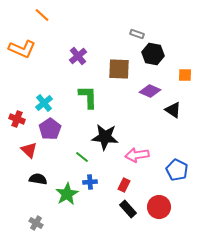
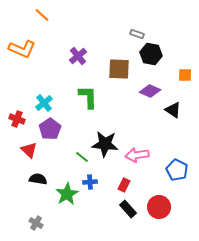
black hexagon: moved 2 px left
black star: moved 7 px down
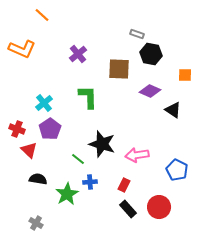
purple cross: moved 2 px up
red cross: moved 10 px down
black star: moved 3 px left; rotated 12 degrees clockwise
green line: moved 4 px left, 2 px down
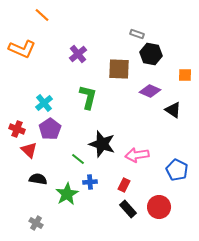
green L-shape: rotated 15 degrees clockwise
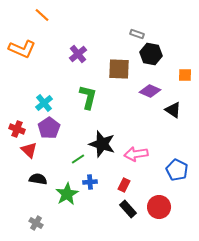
purple pentagon: moved 1 px left, 1 px up
pink arrow: moved 1 px left, 1 px up
green line: rotated 72 degrees counterclockwise
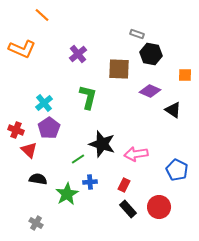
red cross: moved 1 px left, 1 px down
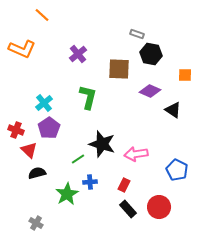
black semicircle: moved 1 px left, 6 px up; rotated 24 degrees counterclockwise
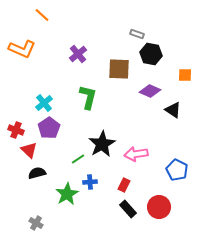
black star: rotated 24 degrees clockwise
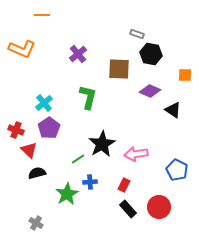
orange line: rotated 42 degrees counterclockwise
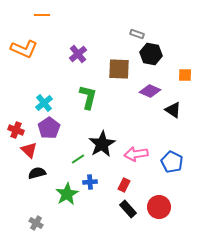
orange L-shape: moved 2 px right
blue pentagon: moved 5 px left, 8 px up
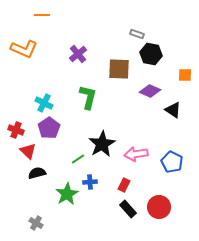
cyan cross: rotated 24 degrees counterclockwise
red triangle: moved 1 px left, 1 px down
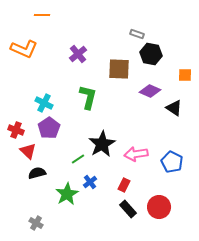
black triangle: moved 1 px right, 2 px up
blue cross: rotated 32 degrees counterclockwise
